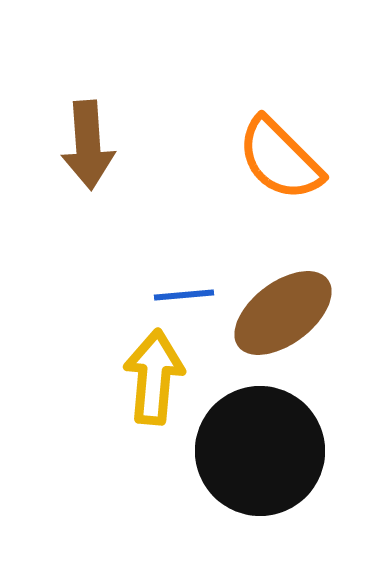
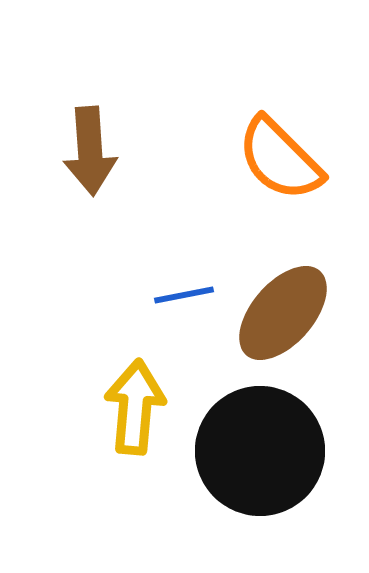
brown arrow: moved 2 px right, 6 px down
blue line: rotated 6 degrees counterclockwise
brown ellipse: rotated 12 degrees counterclockwise
yellow arrow: moved 19 px left, 30 px down
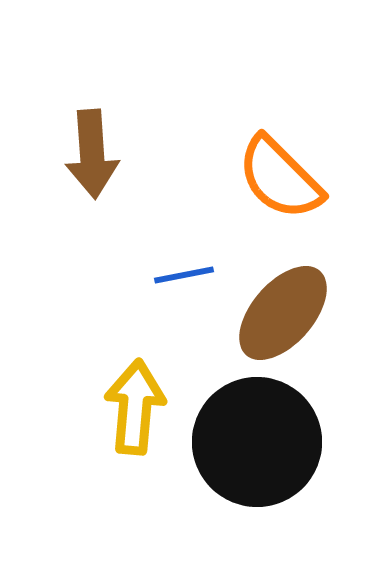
brown arrow: moved 2 px right, 3 px down
orange semicircle: moved 19 px down
blue line: moved 20 px up
black circle: moved 3 px left, 9 px up
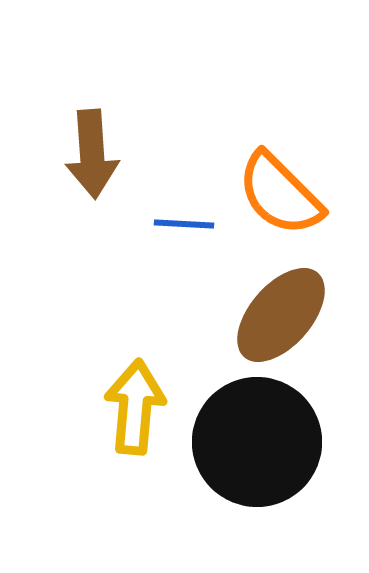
orange semicircle: moved 16 px down
blue line: moved 51 px up; rotated 14 degrees clockwise
brown ellipse: moved 2 px left, 2 px down
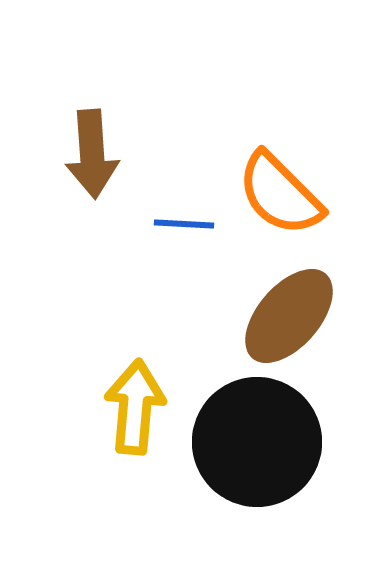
brown ellipse: moved 8 px right, 1 px down
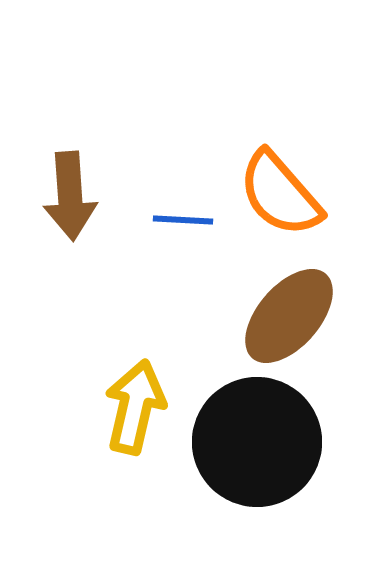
brown arrow: moved 22 px left, 42 px down
orange semicircle: rotated 4 degrees clockwise
blue line: moved 1 px left, 4 px up
yellow arrow: rotated 8 degrees clockwise
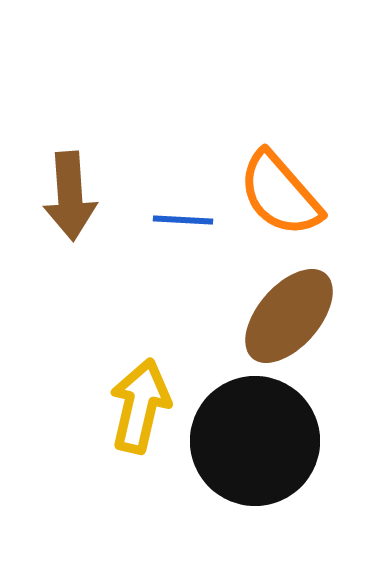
yellow arrow: moved 5 px right, 1 px up
black circle: moved 2 px left, 1 px up
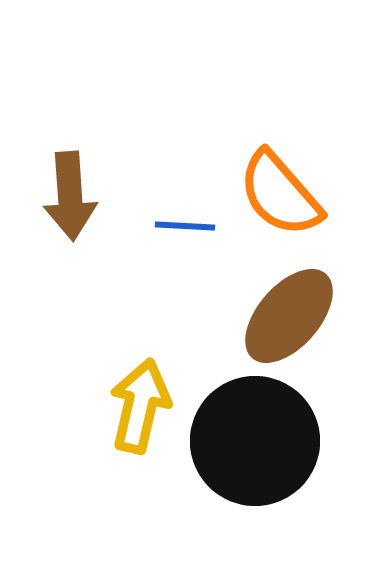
blue line: moved 2 px right, 6 px down
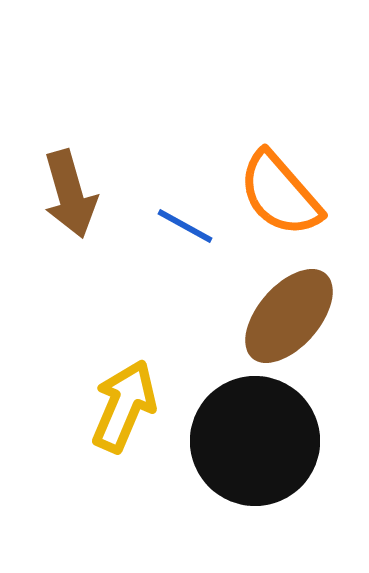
brown arrow: moved 2 px up; rotated 12 degrees counterclockwise
blue line: rotated 26 degrees clockwise
yellow arrow: moved 16 px left; rotated 10 degrees clockwise
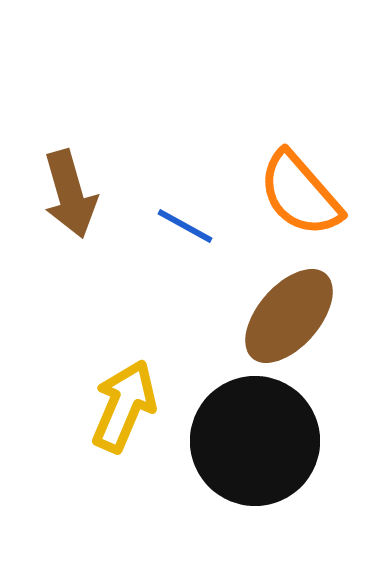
orange semicircle: moved 20 px right
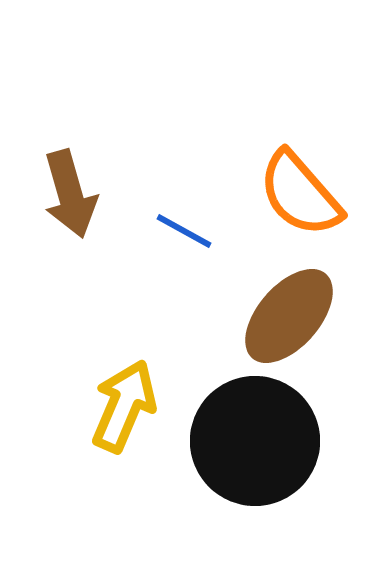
blue line: moved 1 px left, 5 px down
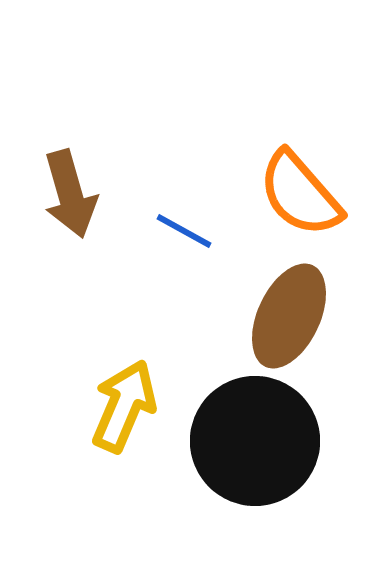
brown ellipse: rotated 16 degrees counterclockwise
